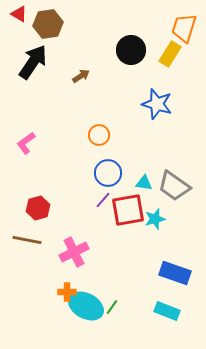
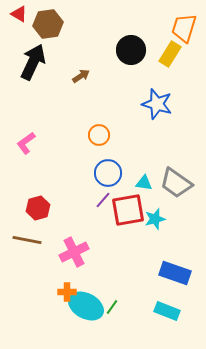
black arrow: rotated 9 degrees counterclockwise
gray trapezoid: moved 2 px right, 3 px up
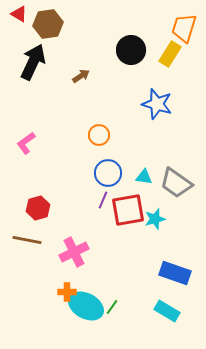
cyan triangle: moved 6 px up
purple line: rotated 18 degrees counterclockwise
cyan rectangle: rotated 10 degrees clockwise
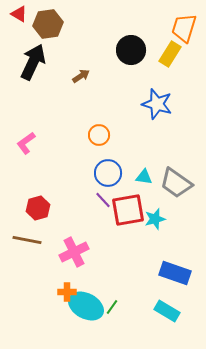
purple line: rotated 66 degrees counterclockwise
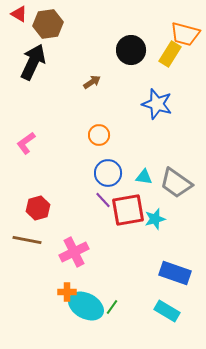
orange trapezoid: moved 1 px right, 6 px down; rotated 92 degrees counterclockwise
brown arrow: moved 11 px right, 6 px down
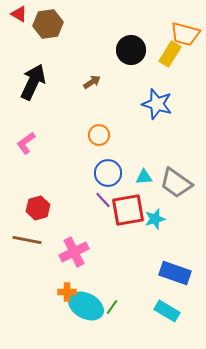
black arrow: moved 20 px down
cyan triangle: rotated 12 degrees counterclockwise
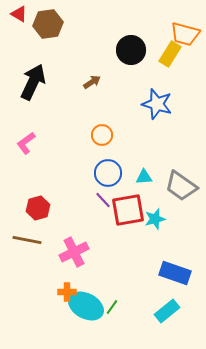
orange circle: moved 3 px right
gray trapezoid: moved 5 px right, 3 px down
cyan rectangle: rotated 70 degrees counterclockwise
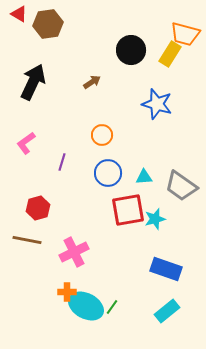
purple line: moved 41 px left, 38 px up; rotated 60 degrees clockwise
blue rectangle: moved 9 px left, 4 px up
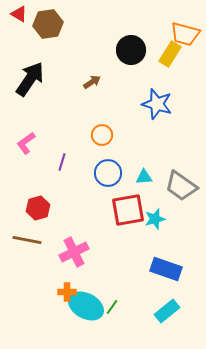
black arrow: moved 3 px left, 3 px up; rotated 9 degrees clockwise
